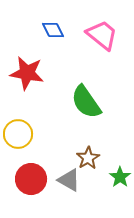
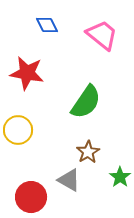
blue diamond: moved 6 px left, 5 px up
green semicircle: rotated 111 degrees counterclockwise
yellow circle: moved 4 px up
brown star: moved 6 px up
red circle: moved 18 px down
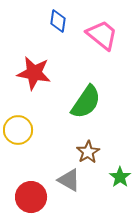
blue diamond: moved 11 px right, 4 px up; rotated 35 degrees clockwise
red star: moved 7 px right
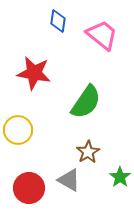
red circle: moved 2 px left, 9 px up
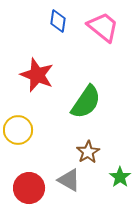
pink trapezoid: moved 1 px right, 8 px up
red star: moved 3 px right, 2 px down; rotated 12 degrees clockwise
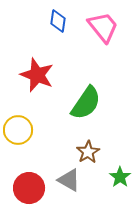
pink trapezoid: rotated 12 degrees clockwise
green semicircle: moved 1 px down
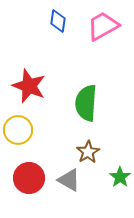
pink trapezoid: moved 1 px up; rotated 80 degrees counterclockwise
red star: moved 8 px left, 11 px down
green semicircle: rotated 150 degrees clockwise
red circle: moved 10 px up
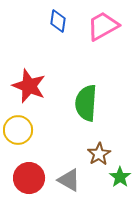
brown star: moved 11 px right, 2 px down
